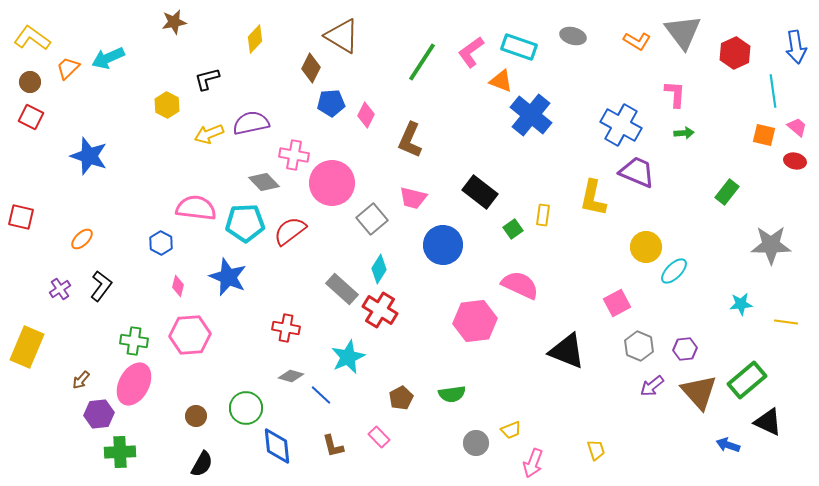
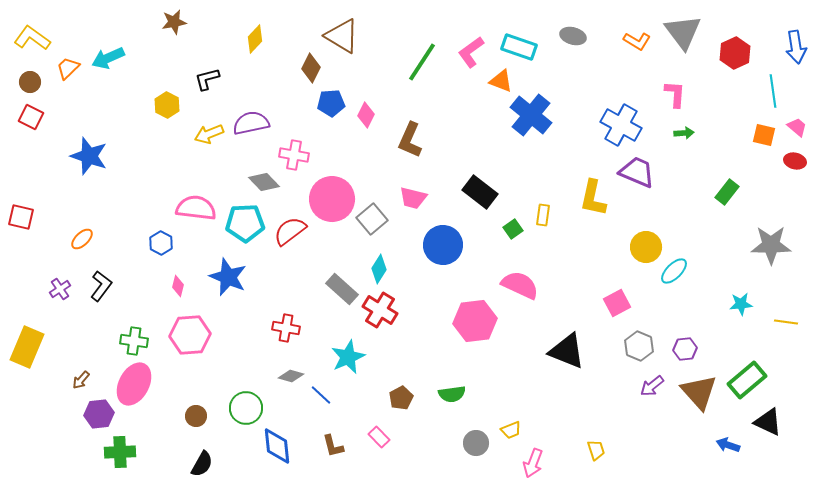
pink circle at (332, 183): moved 16 px down
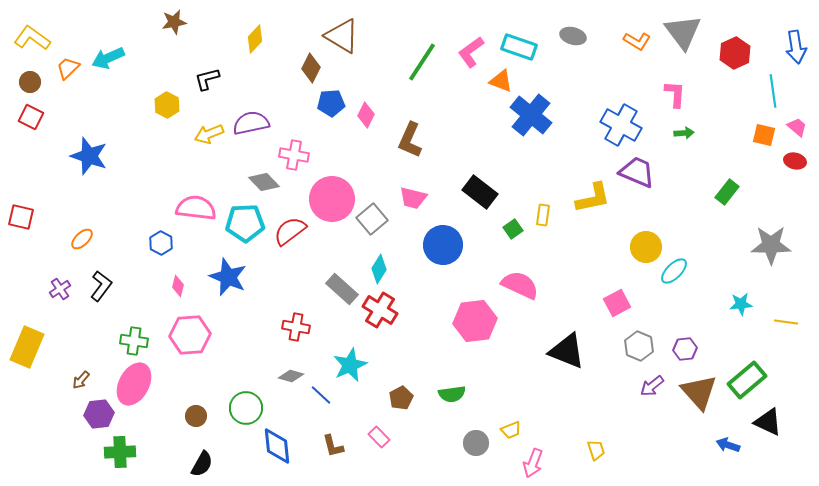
yellow L-shape at (593, 198): rotated 114 degrees counterclockwise
red cross at (286, 328): moved 10 px right, 1 px up
cyan star at (348, 357): moved 2 px right, 8 px down
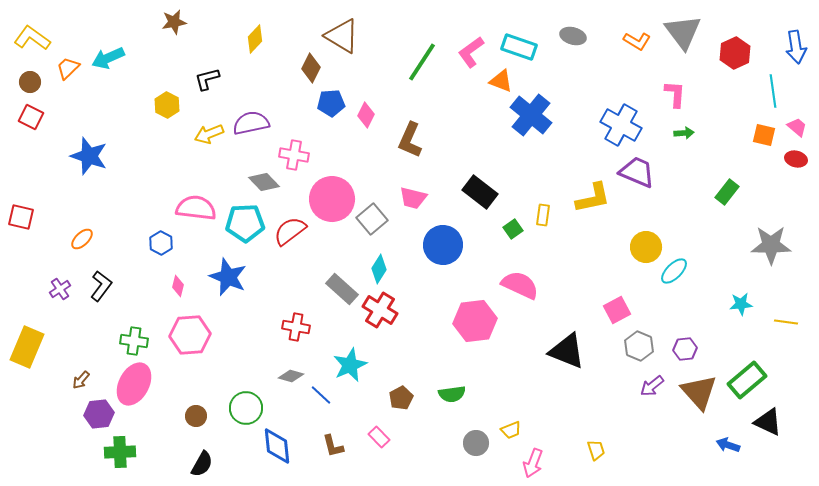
red ellipse at (795, 161): moved 1 px right, 2 px up
pink square at (617, 303): moved 7 px down
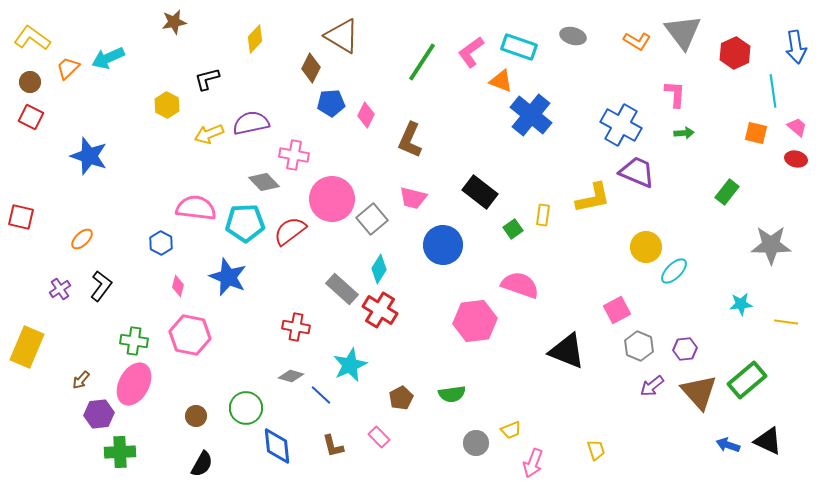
orange square at (764, 135): moved 8 px left, 2 px up
pink semicircle at (520, 285): rotated 6 degrees counterclockwise
pink hexagon at (190, 335): rotated 15 degrees clockwise
black triangle at (768, 422): moved 19 px down
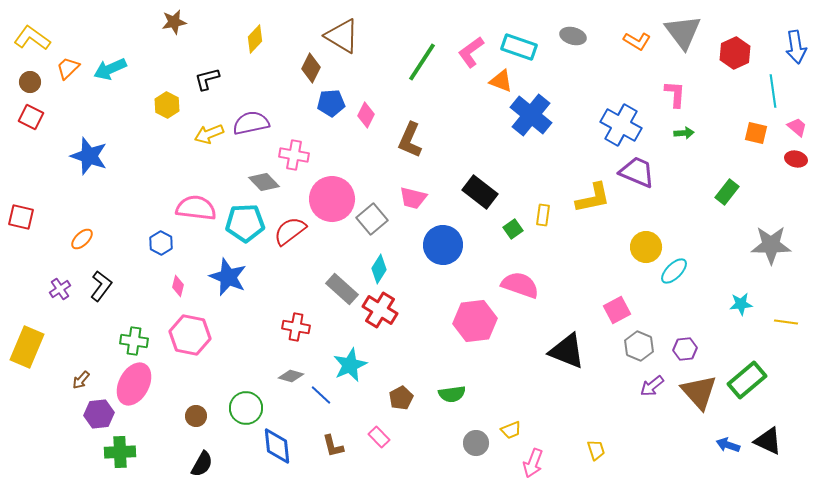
cyan arrow at (108, 58): moved 2 px right, 11 px down
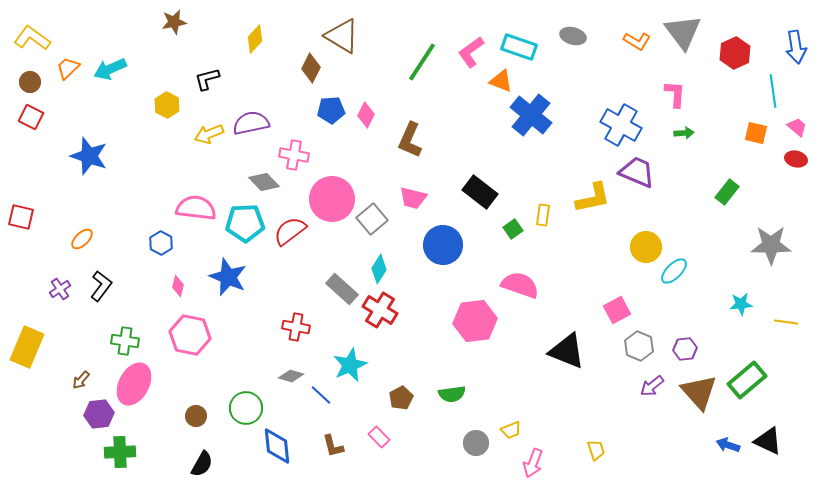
blue pentagon at (331, 103): moved 7 px down
green cross at (134, 341): moved 9 px left
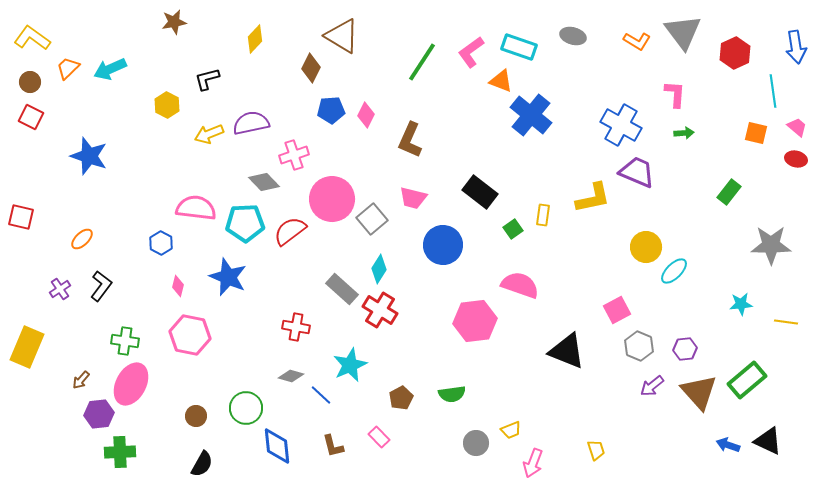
pink cross at (294, 155): rotated 28 degrees counterclockwise
green rectangle at (727, 192): moved 2 px right
pink ellipse at (134, 384): moved 3 px left
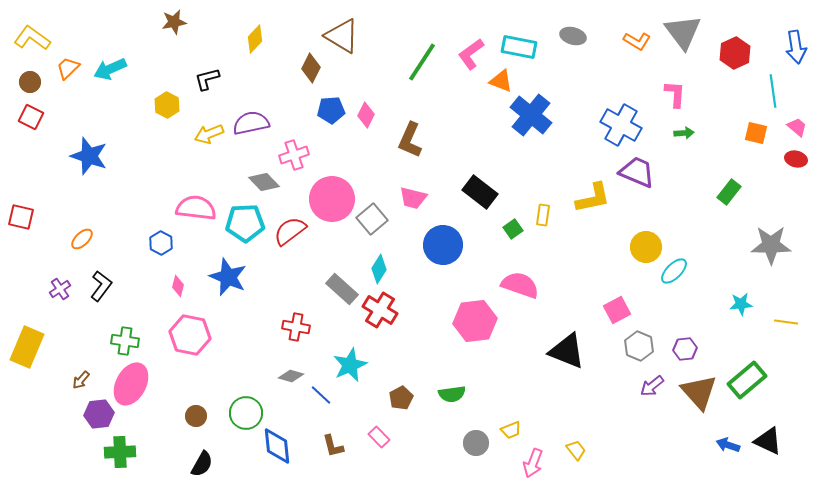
cyan rectangle at (519, 47): rotated 8 degrees counterclockwise
pink L-shape at (471, 52): moved 2 px down
green circle at (246, 408): moved 5 px down
yellow trapezoid at (596, 450): moved 20 px left; rotated 20 degrees counterclockwise
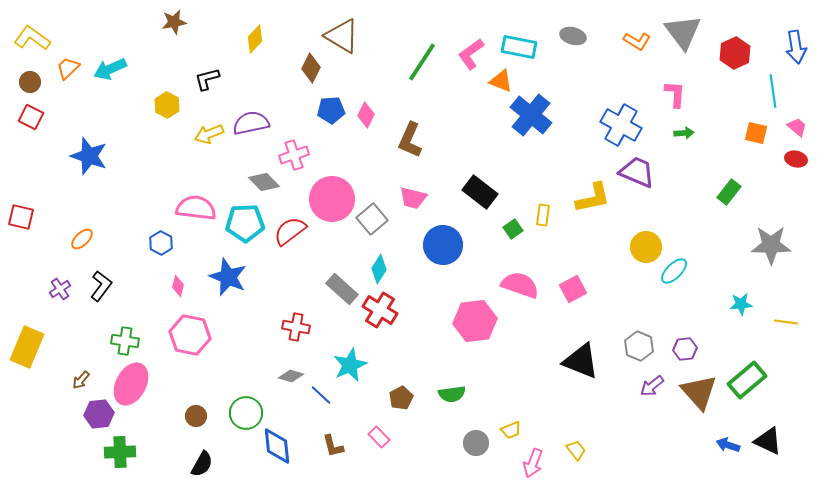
pink square at (617, 310): moved 44 px left, 21 px up
black triangle at (567, 351): moved 14 px right, 10 px down
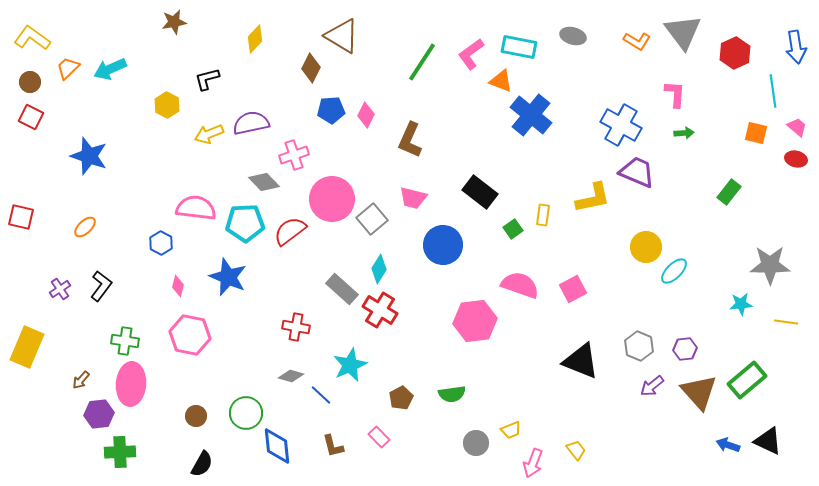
orange ellipse at (82, 239): moved 3 px right, 12 px up
gray star at (771, 245): moved 1 px left, 20 px down
pink ellipse at (131, 384): rotated 24 degrees counterclockwise
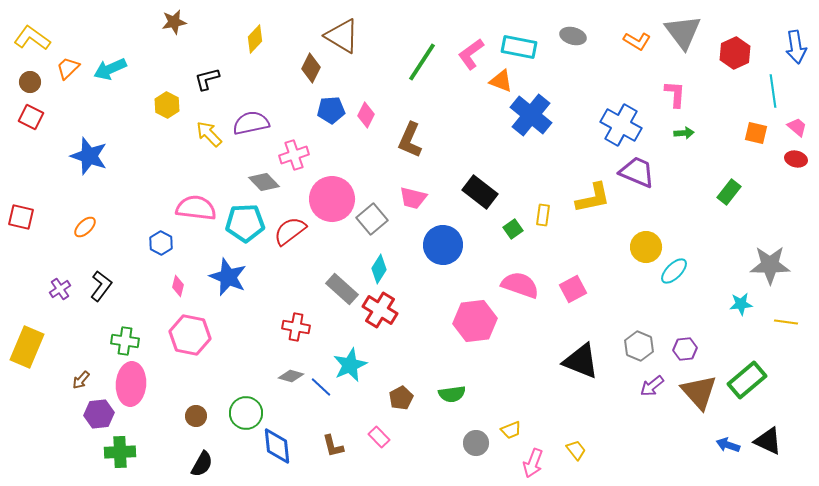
yellow arrow at (209, 134): rotated 68 degrees clockwise
blue line at (321, 395): moved 8 px up
